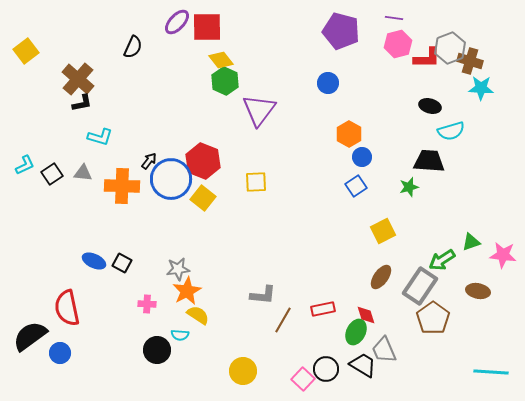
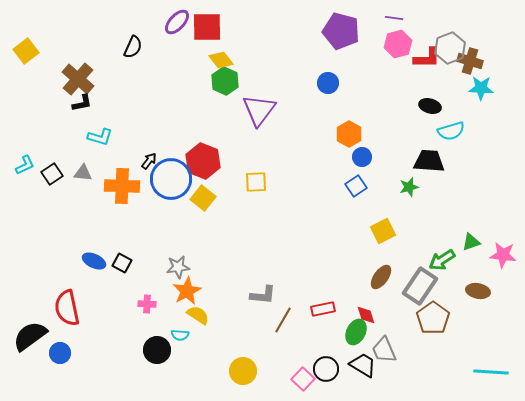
gray star at (178, 269): moved 2 px up
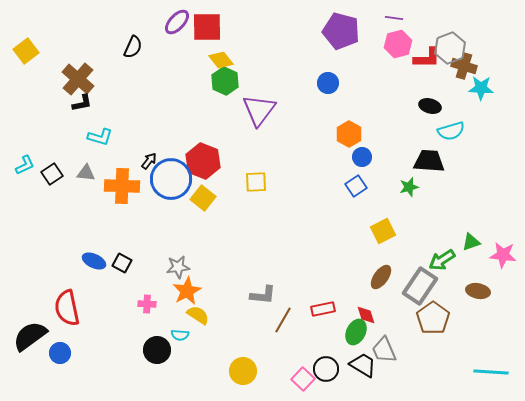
brown cross at (470, 61): moved 6 px left, 5 px down
gray triangle at (83, 173): moved 3 px right
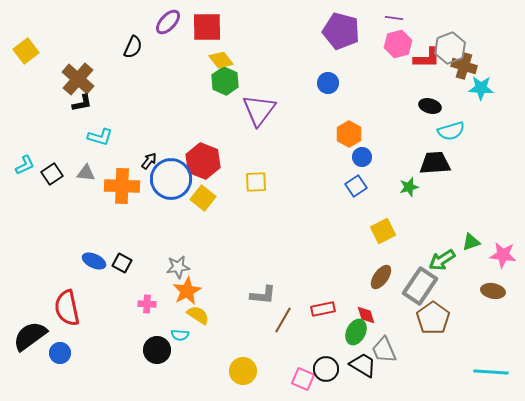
purple ellipse at (177, 22): moved 9 px left
black trapezoid at (429, 161): moved 6 px right, 2 px down; rotated 8 degrees counterclockwise
brown ellipse at (478, 291): moved 15 px right
pink square at (303, 379): rotated 20 degrees counterclockwise
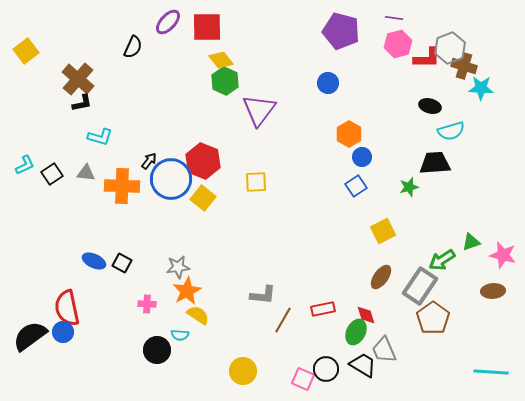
pink star at (503, 255): rotated 8 degrees clockwise
brown ellipse at (493, 291): rotated 15 degrees counterclockwise
blue circle at (60, 353): moved 3 px right, 21 px up
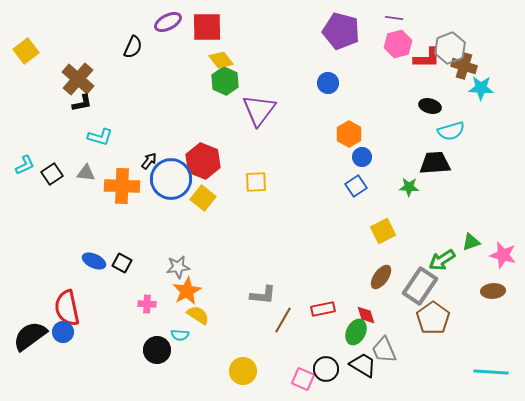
purple ellipse at (168, 22): rotated 20 degrees clockwise
green star at (409, 187): rotated 18 degrees clockwise
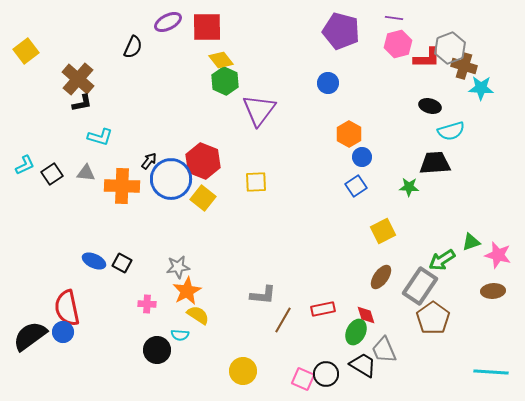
pink star at (503, 255): moved 5 px left
black circle at (326, 369): moved 5 px down
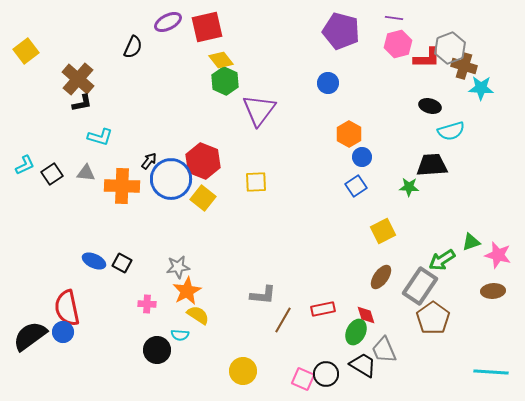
red square at (207, 27): rotated 12 degrees counterclockwise
black trapezoid at (435, 163): moved 3 px left, 2 px down
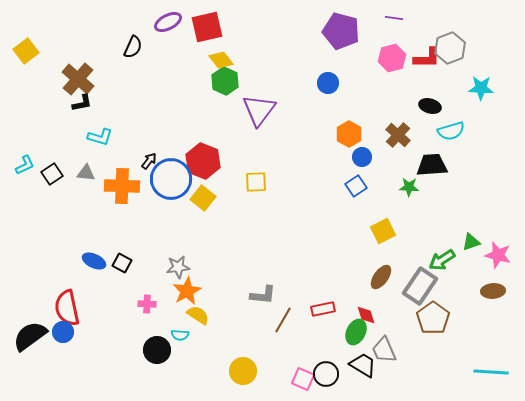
pink hexagon at (398, 44): moved 6 px left, 14 px down
brown cross at (464, 66): moved 66 px left, 69 px down; rotated 25 degrees clockwise
